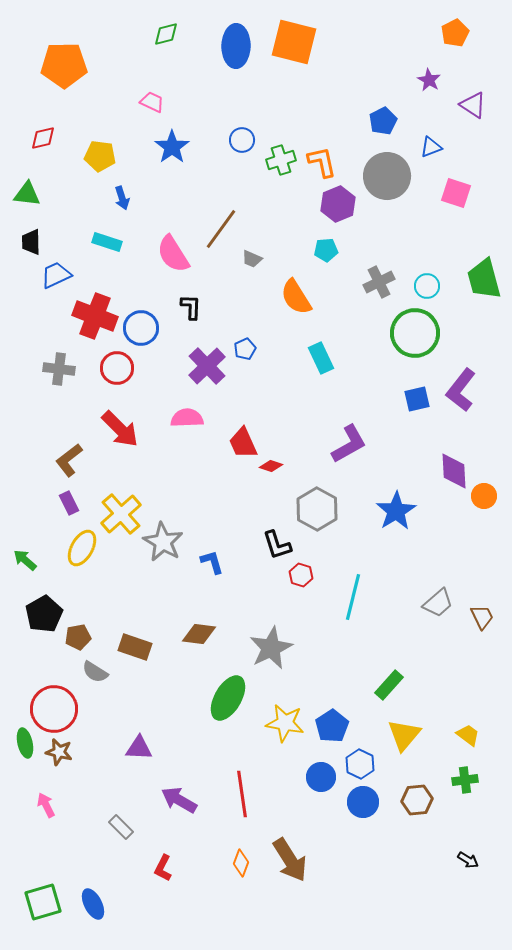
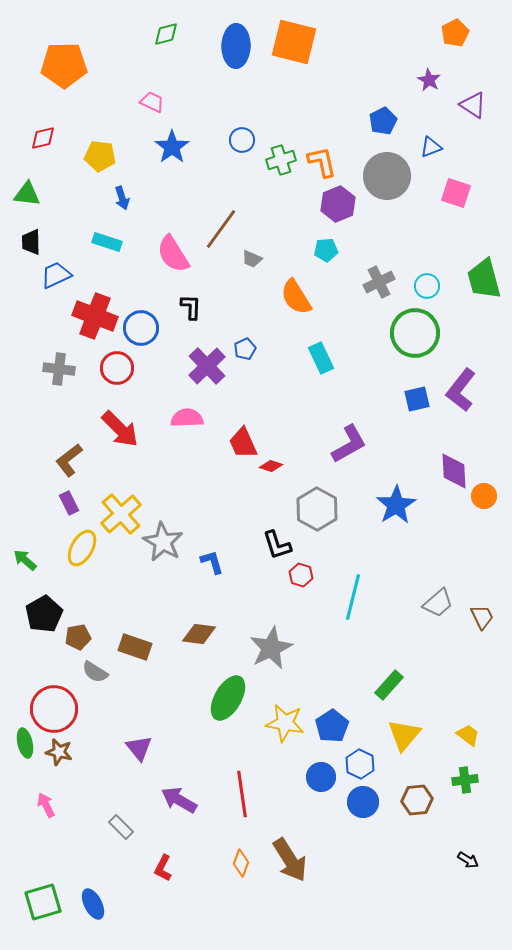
blue star at (396, 511): moved 6 px up
purple triangle at (139, 748): rotated 48 degrees clockwise
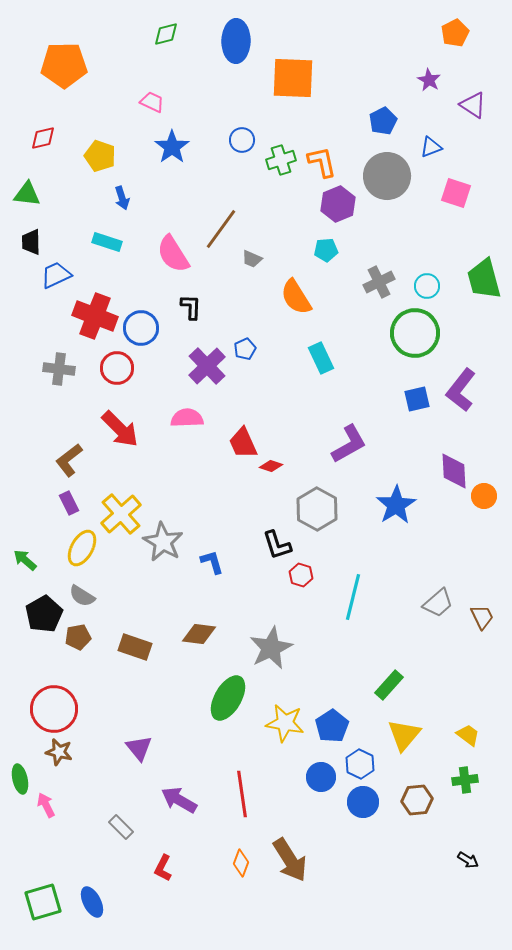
orange square at (294, 42): moved 1 px left, 36 px down; rotated 12 degrees counterclockwise
blue ellipse at (236, 46): moved 5 px up
yellow pentagon at (100, 156): rotated 12 degrees clockwise
gray semicircle at (95, 672): moved 13 px left, 76 px up
green ellipse at (25, 743): moved 5 px left, 36 px down
blue ellipse at (93, 904): moved 1 px left, 2 px up
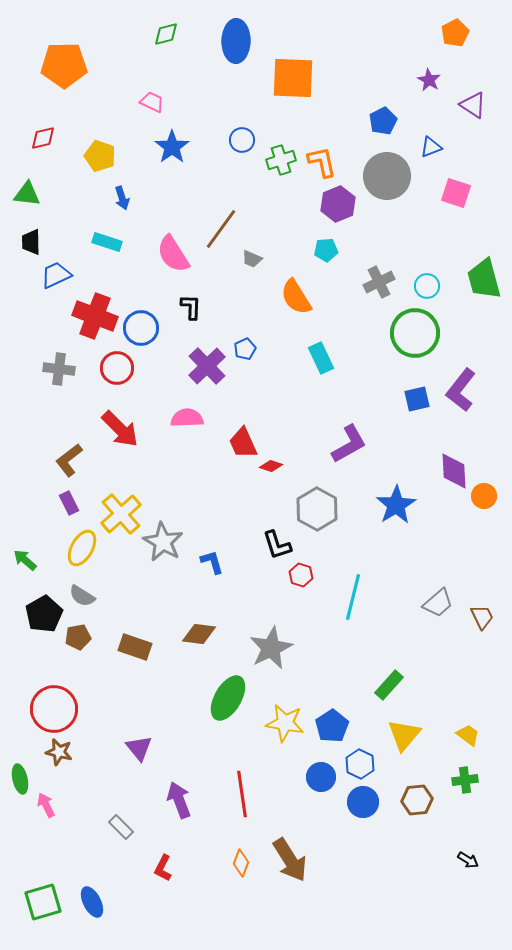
purple arrow at (179, 800): rotated 39 degrees clockwise
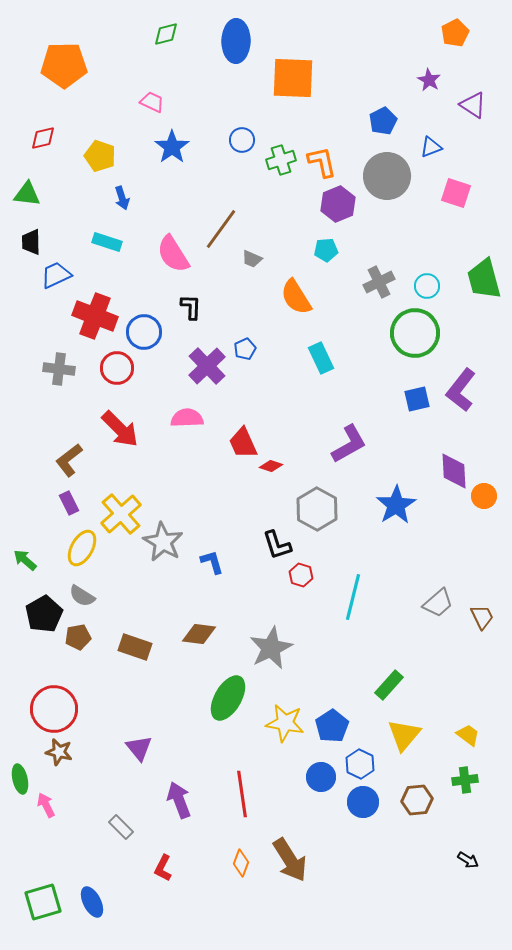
blue circle at (141, 328): moved 3 px right, 4 px down
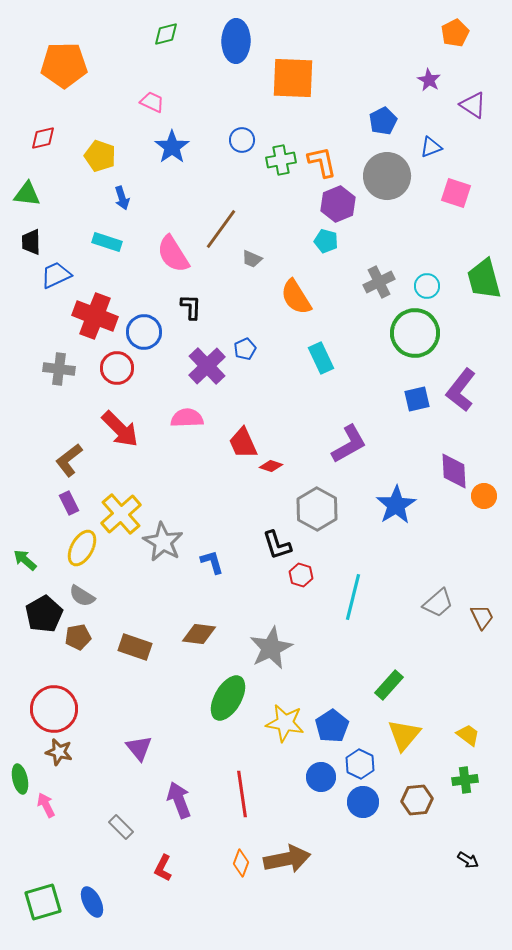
green cross at (281, 160): rotated 8 degrees clockwise
cyan pentagon at (326, 250): moved 9 px up; rotated 20 degrees clockwise
brown arrow at (290, 860): moved 3 px left, 1 px up; rotated 69 degrees counterclockwise
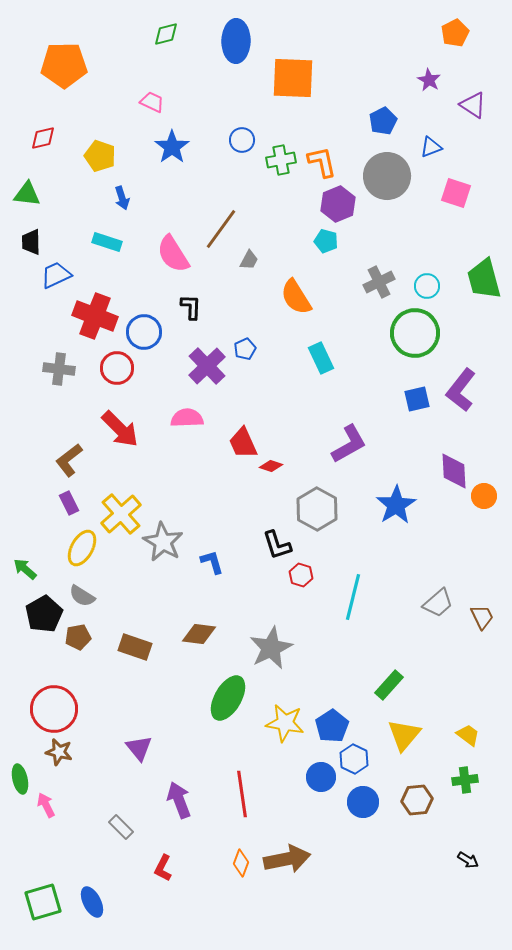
gray trapezoid at (252, 259): moved 3 px left, 1 px down; rotated 85 degrees counterclockwise
green arrow at (25, 560): moved 9 px down
blue hexagon at (360, 764): moved 6 px left, 5 px up
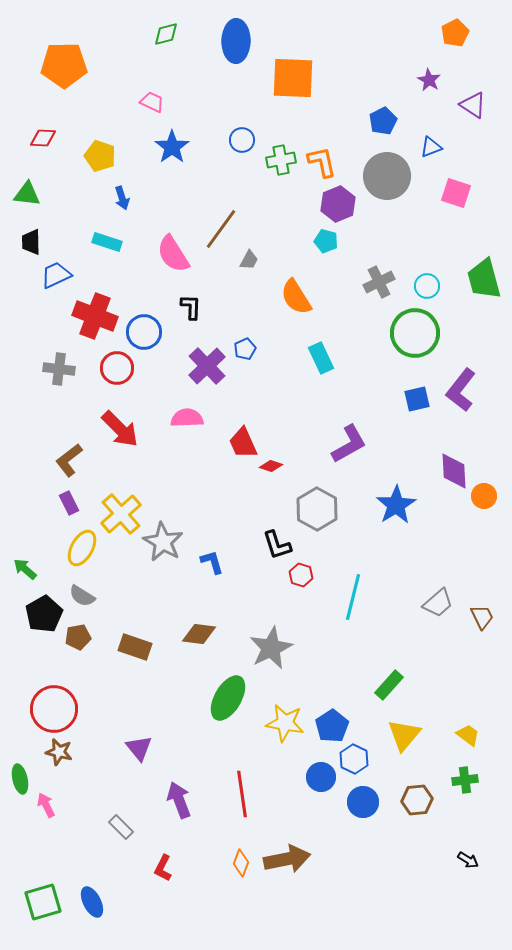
red diamond at (43, 138): rotated 16 degrees clockwise
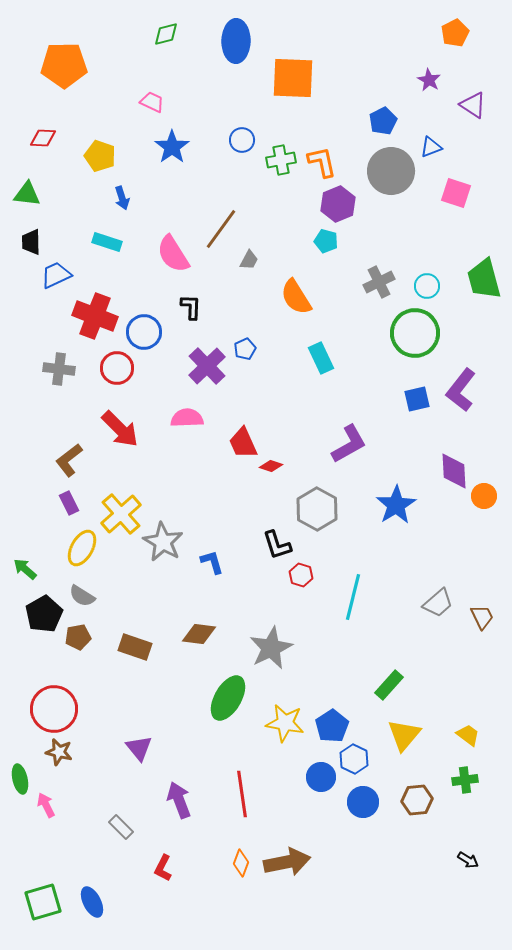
gray circle at (387, 176): moved 4 px right, 5 px up
brown arrow at (287, 859): moved 3 px down
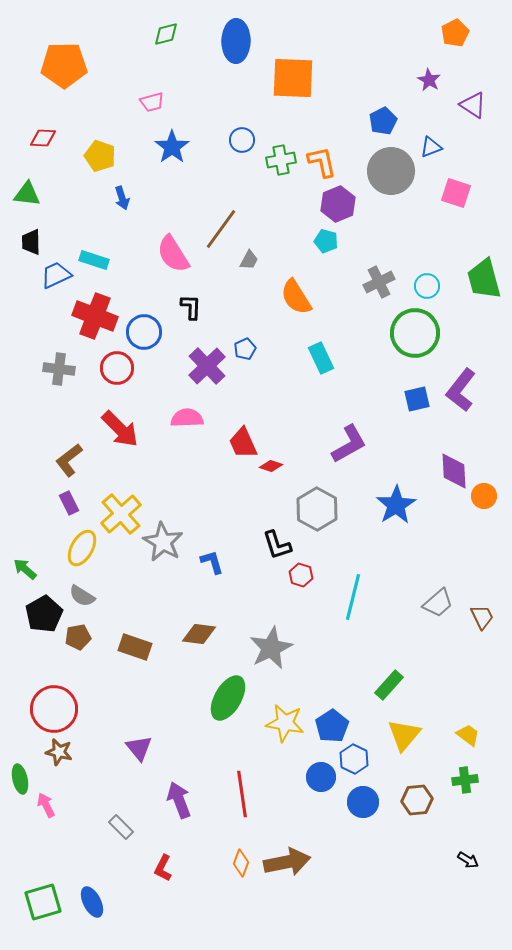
pink trapezoid at (152, 102): rotated 140 degrees clockwise
cyan rectangle at (107, 242): moved 13 px left, 18 px down
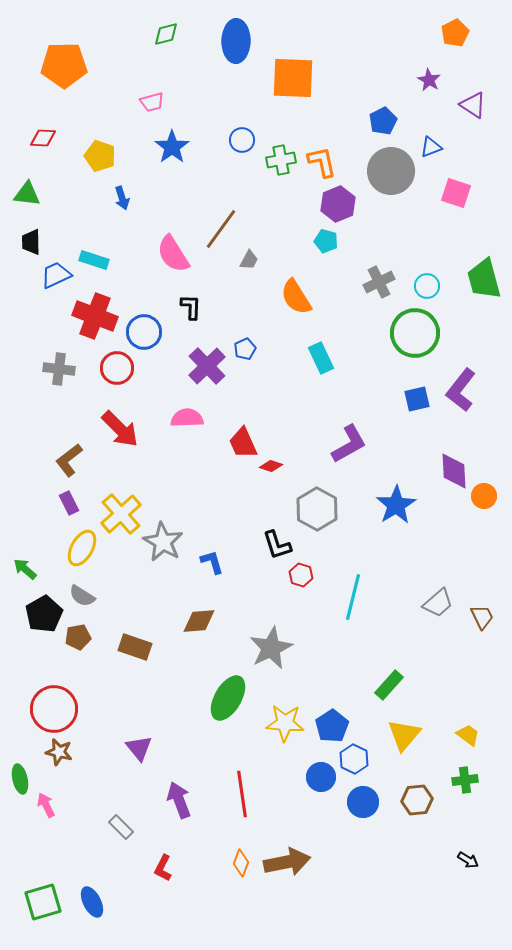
brown diamond at (199, 634): moved 13 px up; rotated 12 degrees counterclockwise
yellow star at (285, 723): rotated 6 degrees counterclockwise
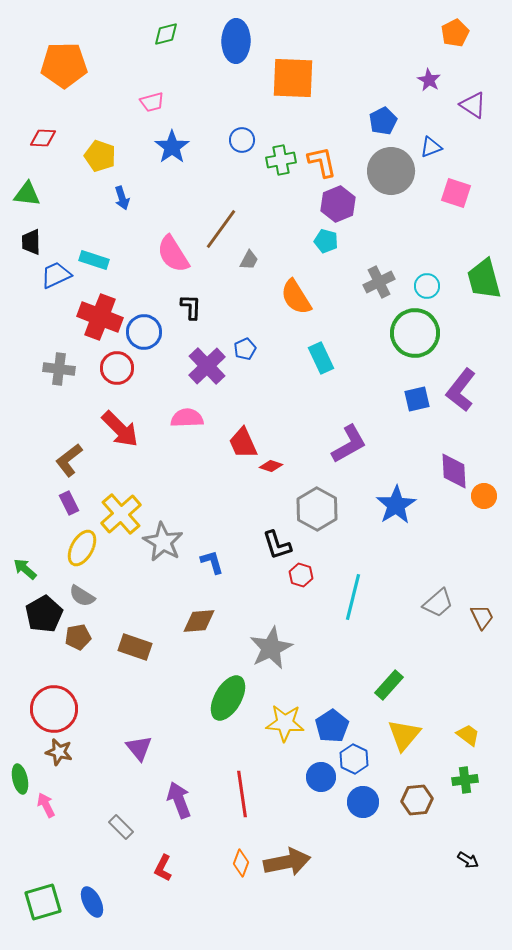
red cross at (95, 316): moved 5 px right, 1 px down
